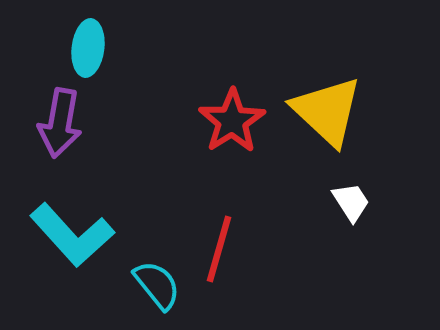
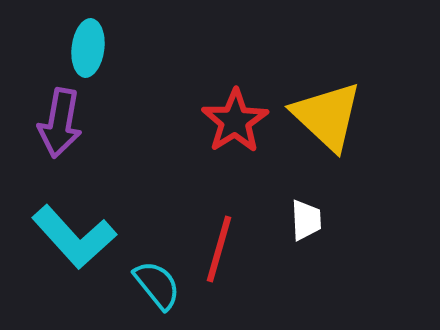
yellow triangle: moved 5 px down
red star: moved 3 px right
white trapezoid: moved 45 px left, 18 px down; rotated 30 degrees clockwise
cyan L-shape: moved 2 px right, 2 px down
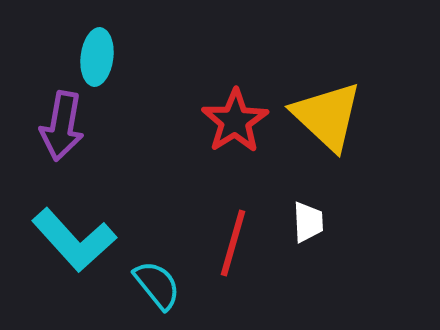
cyan ellipse: moved 9 px right, 9 px down
purple arrow: moved 2 px right, 3 px down
white trapezoid: moved 2 px right, 2 px down
cyan L-shape: moved 3 px down
red line: moved 14 px right, 6 px up
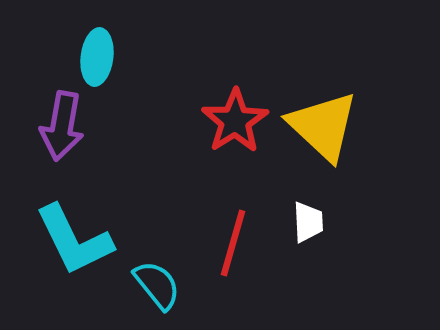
yellow triangle: moved 4 px left, 10 px down
cyan L-shape: rotated 16 degrees clockwise
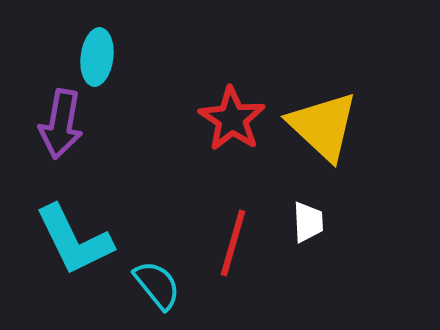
red star: moved 3 px left, 2 px up; rotated 6 degrees counterclockwise
purple arrow: moved 1 px left, 2 px up
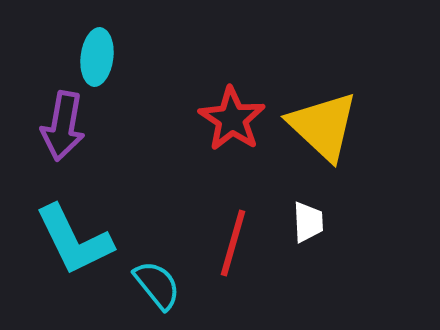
purple arrow: moved 2 px right, 2 px down
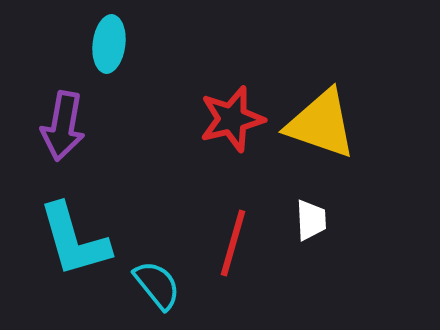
cyan ellipse: moved 12 px right, 13 px up
red star: rotated 24 degrees clockwise
yellow triangle: moved 2 px left, 2 px up; rotated 24 degrees counterclockwise
white trapezoid: moved 3 px right, 2 px up
cyan L-shape: rotated 10 degrees clockwise
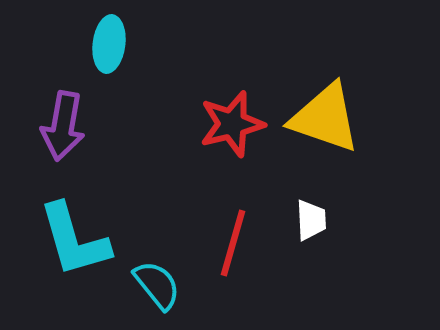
red star: moved 5 px down
yellow triangle: moved 4 px right, 6 px up
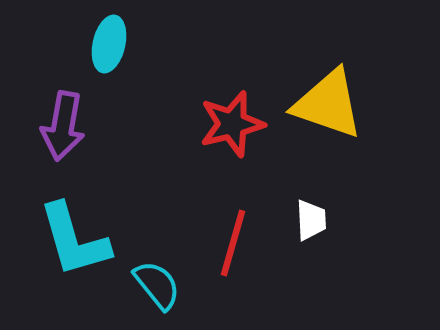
cyan ellipse: rotated 6 degrees clockwise
yellow triangle: moved 3 px right, 14 px up
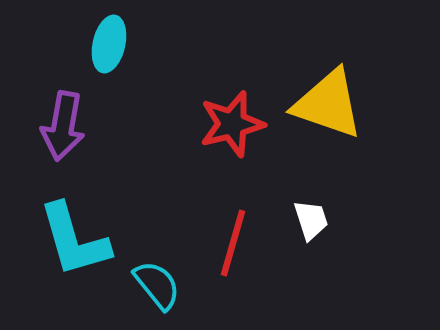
white trapezoid: rotated 15 degrees counterclockwise
